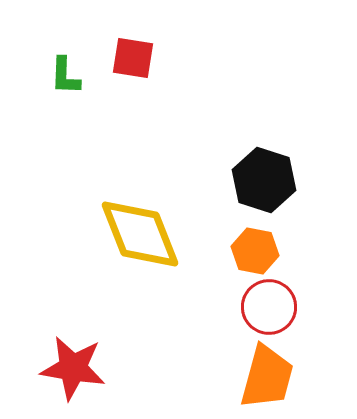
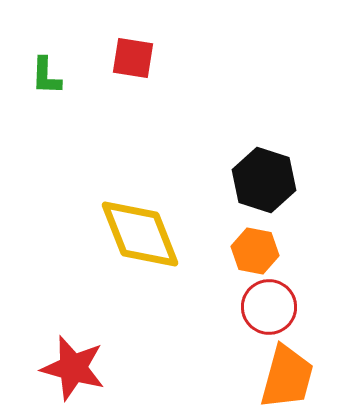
green L-shape: moved 19 px left
red star: rotated 6 degrees clockwise
orange trapezoid: moved 20 px right
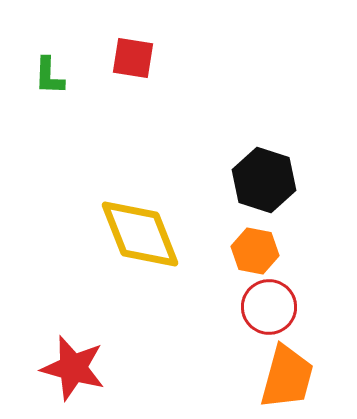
green L-shape: moved 3 px right
